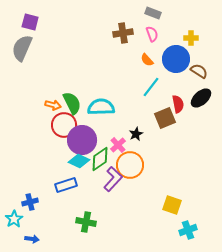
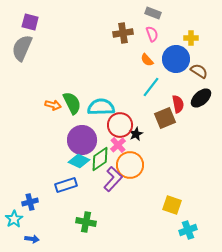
red circle: moved 56 px right
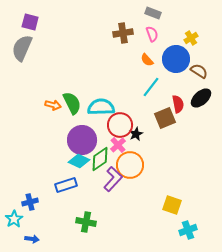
yellow cross: rotated 32 degrees counterclockwise
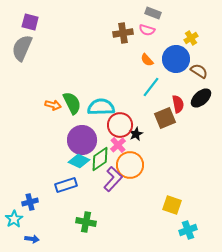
pink semicircle: moved 5 px left, 4 px up; rotated 126 degrees clockwise
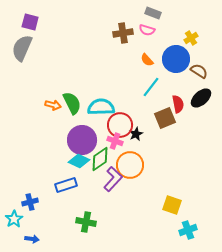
pink cross: moved 3 px left, 4 px up; rotated 28 degrees counterclockwise
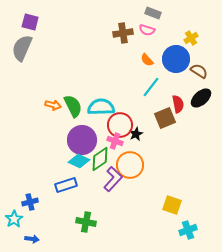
green semicircle: moved 1 px right, 3 px down
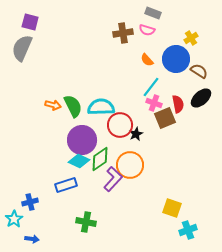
pink cross: moved 39 px right, 38 px up
yellow square: moved 3 px down
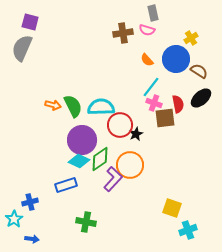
gray rectangle: rotated 56 degrees clockwise
brown square: rotated 15 degrees clockwise
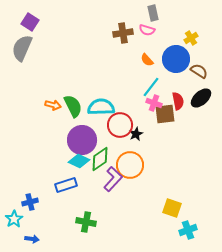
purple square: rotated 18 degrees clockwise
red semicircle: moved 3 px up
brown square: moved 4 px up
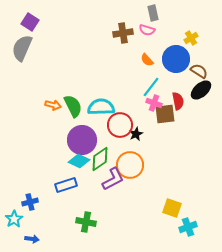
black ellipse: moved 8 px up
purple L-shape: rotated 20 degrees clockwise
cyan cross: moved 3 px up
